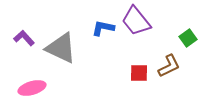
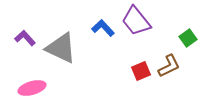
blue L-shape: rotated 35 degrees clockwise
purple L-shape: moved 1 px right
red square: moved 2 px right, 2 px up; rotated 24 degrees counterclockwise
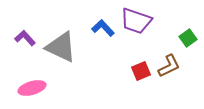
purple trapezoid: rotated 32 degrees counterclockwise
gray triangle: moved 1 px up
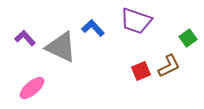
blue L-shape: moved 10 px left
pink ellipse: rotated 24 degrees counterclockwise
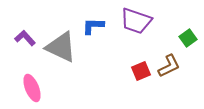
blue L-shape: moved 2 px up; rotated 45 degrees counterclockwise
pink ellipse: rotated 72 degrees counterclockwise
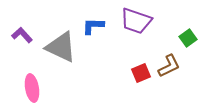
purple L-shape: moved 3 px left, 3 px up
red square: moved 2 px down
pink ellipse: rotated 12 degrees clockwise
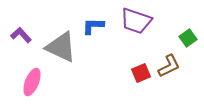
purple L-shape: moved 1 px left
pink ellipse: moved 6 px up; rotated 32 degrees clockwise
